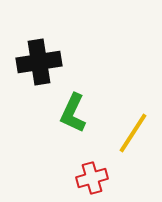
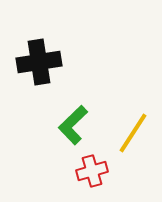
green L-shape: moved 12 px down; rotated 21 degrees clockwise
red cross: moved 7 px up
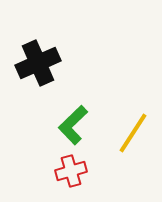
black cross: moved 1 px left, 1 px down; rotated 15 degrees counterclockwise
red cross: moved 21 px left
